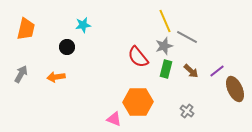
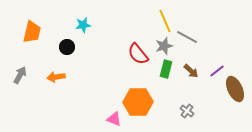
orange trapezoid: moved 6 px right, 3 px down
red semicircle: moved 3 px up
gray arrow: moved 1 px left, 1 px down
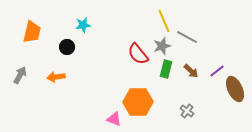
yellow line: moved 1 px left
gray star: moved 2 px left
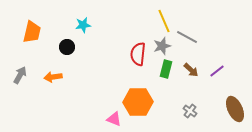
red semicircle: rotated 45 degrees clockwise
brown arrow: moved 1 px up
orange arrow: moved 3 px left
brown ellipse: moved 20 px down
gray cross: moved 3 px right
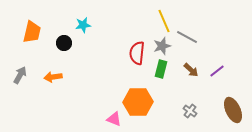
black circle: moved 3 px left, 4 px up
red semicircle: moved 1 px left, 1 px up
green rectangle: moved 5 px left
brown ellipse: moved 2 px left, 1 px down
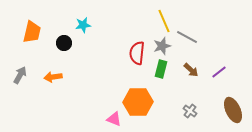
purple line: moved 2 px right, 1 px down
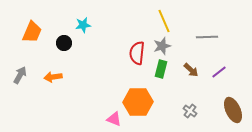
orange trapezoid: rotated 10 degrees clockwise
gray line: moved 20 px right; rotated 30 degrees counterclockwise
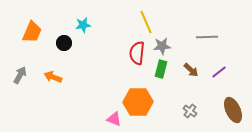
yellow line: moved 18 px left, 1 px down
gray star: rotated 12 degrees clockwise
orange arrow: rotated 30 degrees clockwise
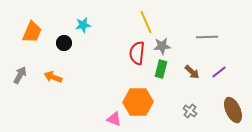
brown arrow: moved 1 px right, 2 px down
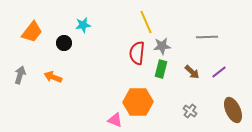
orange trapezoid: rotated 15 degrees clockwise
gray arrow: rotated 12 degrees counterclockwise
pink triangle: moved 1 px right, 1 px down
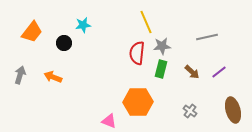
gray line: rotated 10 degrees counterclockwise
brown ellipse: rotated 10 degrees clockwise
pink triangle: moved 6 px left, 1 px down
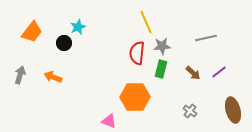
cyan star: moved 5 px left, 2 px down; rotated 14 degrees counterclockwise
gray line: moved 1 px left, 1 px down
brown arrow: moved 1 px right, 1 px down
orange hexagon: moved 3 px left, 5 px up
